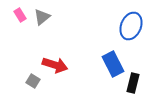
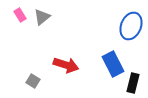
red arrow: moved 11 px right
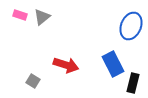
pink rectangle: rotated 40 degrees counterclockwise
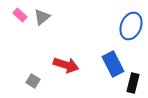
pink rectangle: rotated 24 degrees clockwise
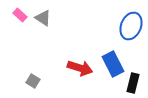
gray triangle: moved 1 px right, 1 px down; rotated 48 degrees counterclockwise
red arrow: moved 14 px right, 3 px down
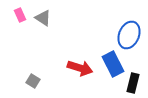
pink rectangle: rotated 24 degrees clockwise
blue ellipse: moved 2 px left, 9 px down
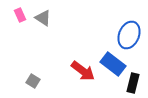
blue rectangle: rotated 25 degrees counterclockwise
red arrow: moved 3 px right, 3 px down; rotated 20 degrees clockwise
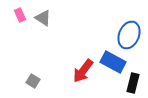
blue rectangle: moved 2 px up; rotated 10 degrees counterclockwise
red arrow: rotated 90 degrees clockwise
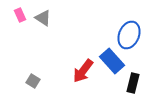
blue rectangle: moved 1 px left, 1 px up; rotated 20 degrees clockwise
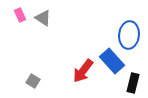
blue ellipse: rotated 16 degrees counterclockwise
